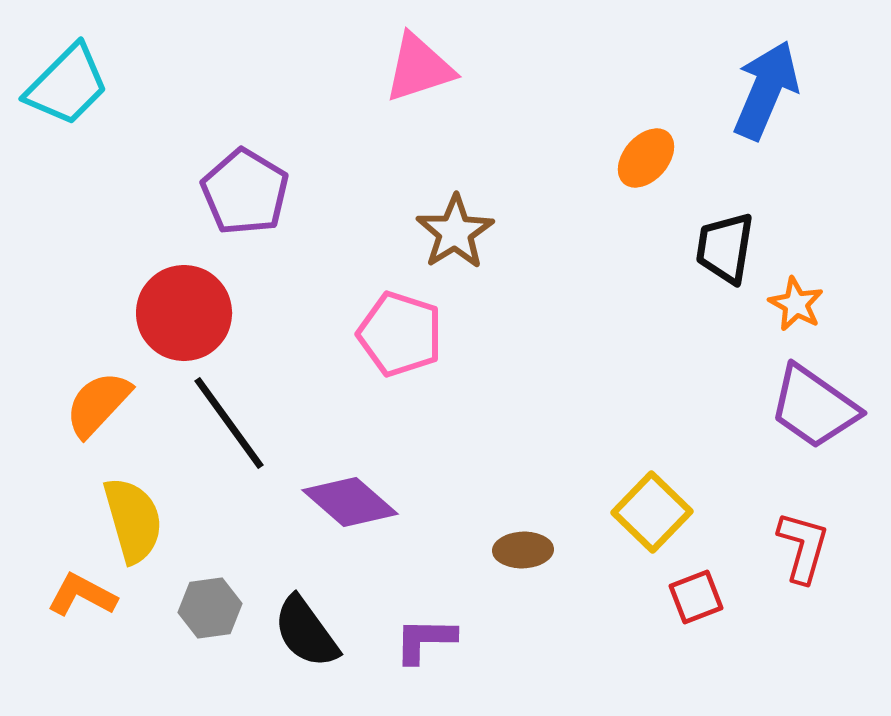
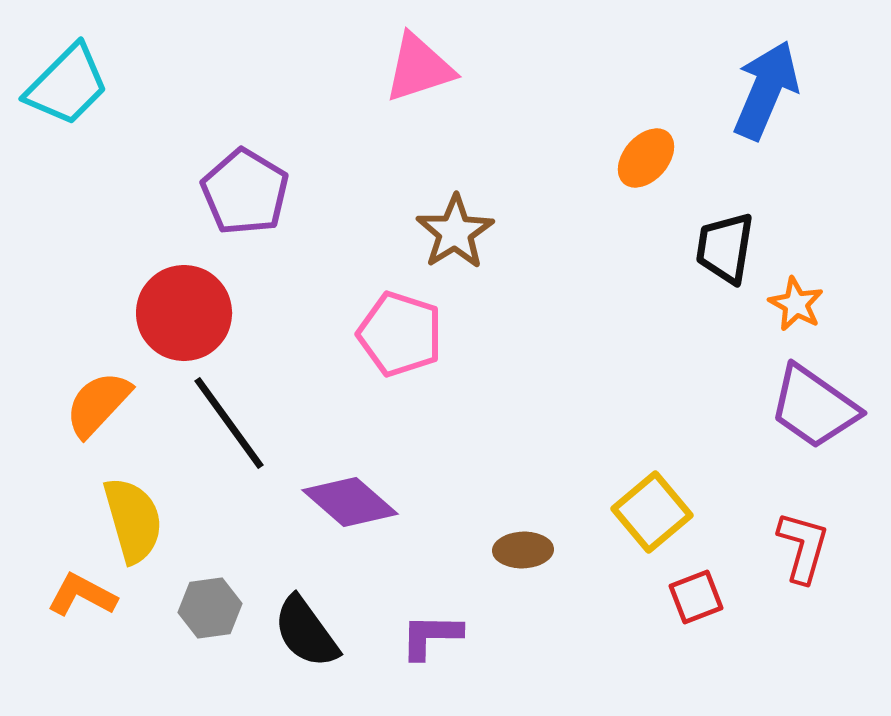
yellow square: rotated 6 degrees clockwise
purple L-shape: moved 6 px right, 4 px up
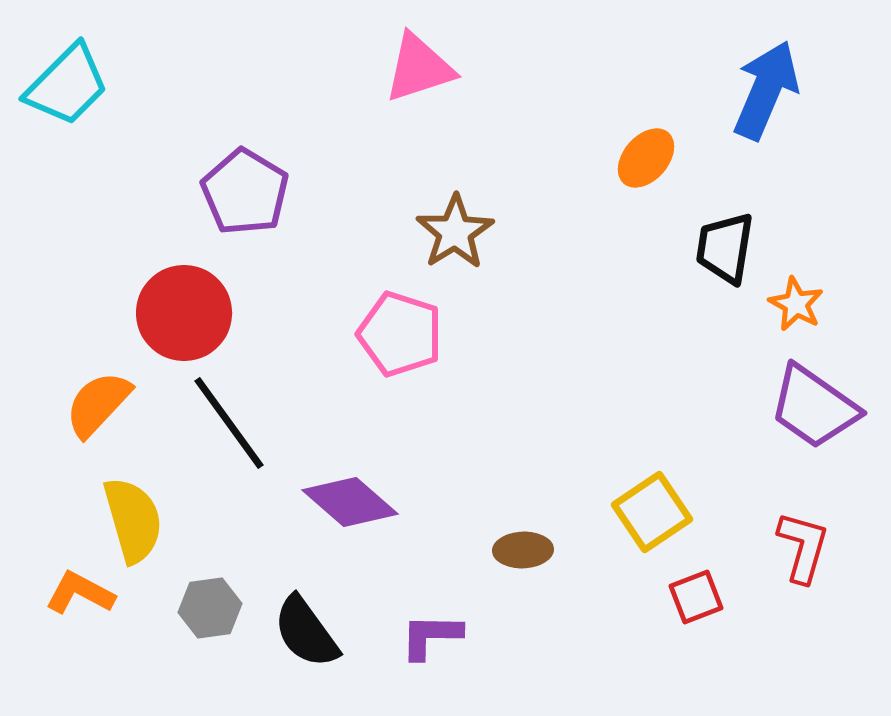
yellow square: rotated 6 degrees clockwise
orange L-shape: moved 2 px left, 2 px up
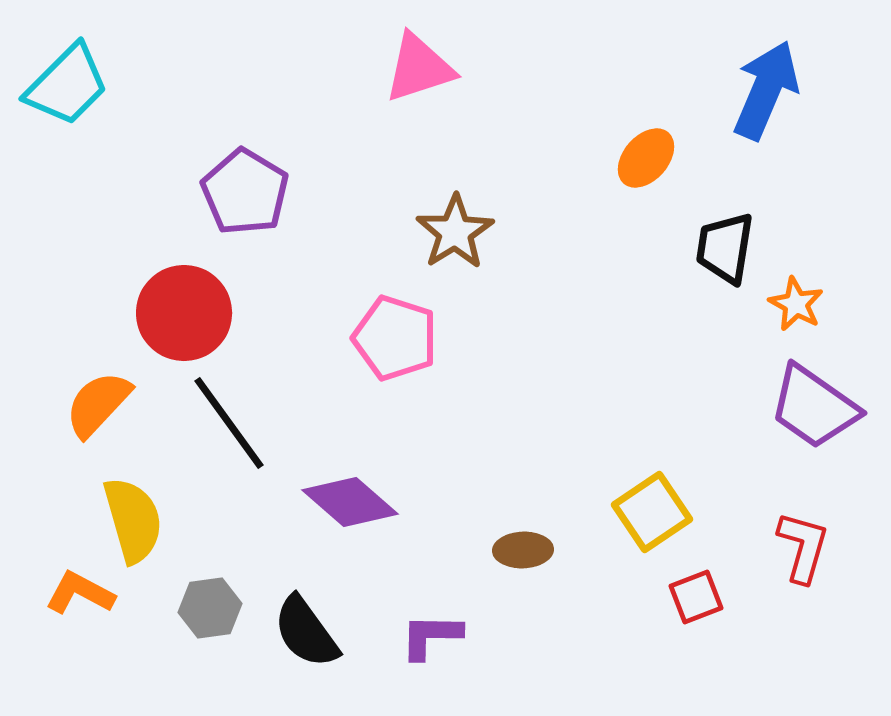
pink pentagon: moved 5 px left, 4 px down
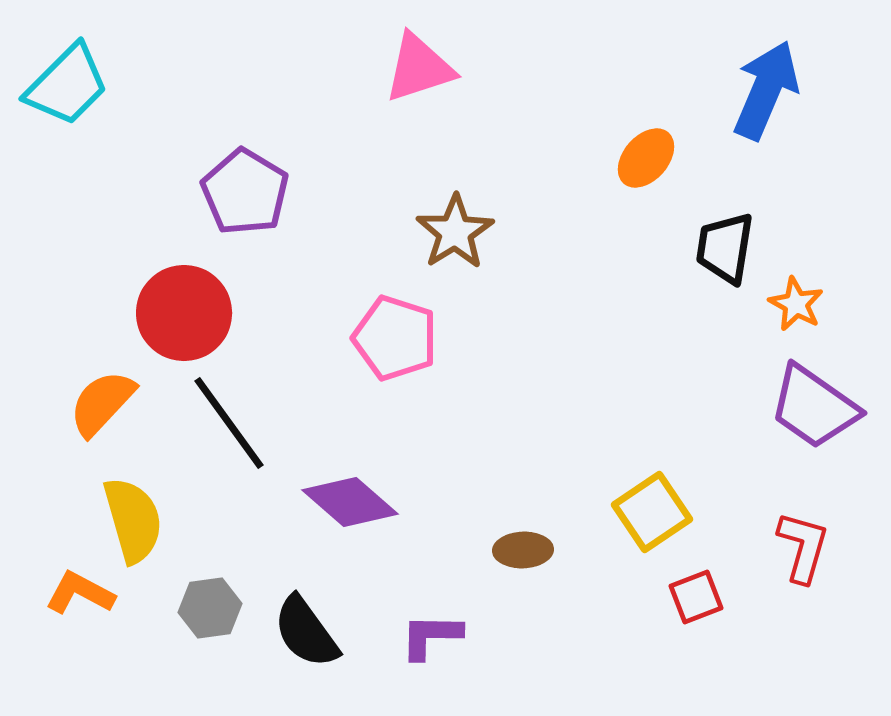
orange semicircle: moved 4 px right, 1 px up
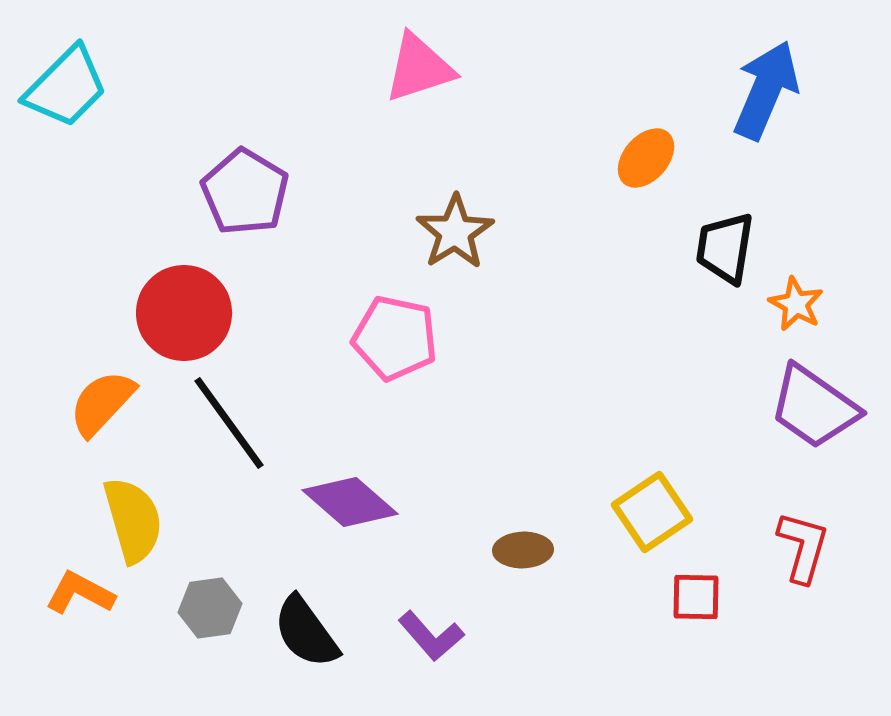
cyan trapezoid: moved 1 px left, 2 px down
pink pentagon: rotated 6 degrees counterclockwise
red square: rotated 22 degrees clockwise
purple L-shape: rotated 132 degrees counterclockwise
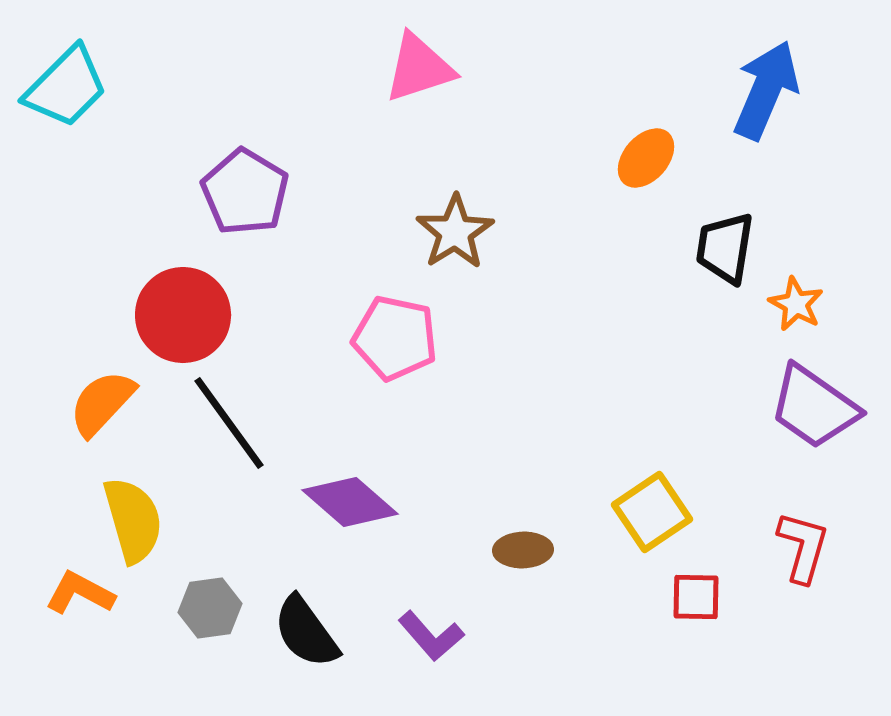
red circle: moved 1 px left, 2 px down
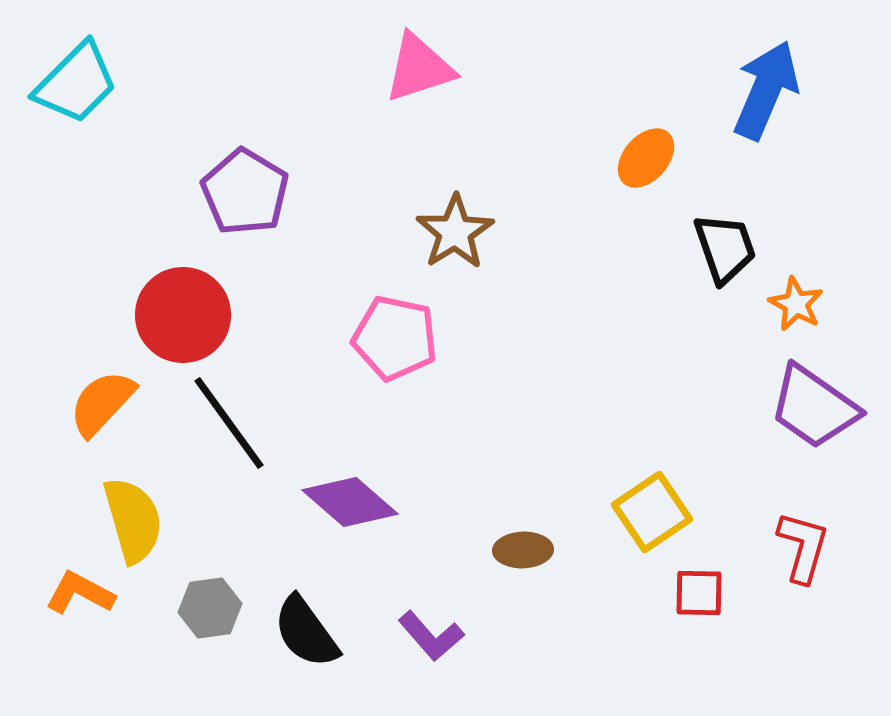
cyan trapezoid: moved 10 px right, 4 px up
black trapezoid: rotated 152 degrees clockwise
red square: moved 3 px right, 4 px up
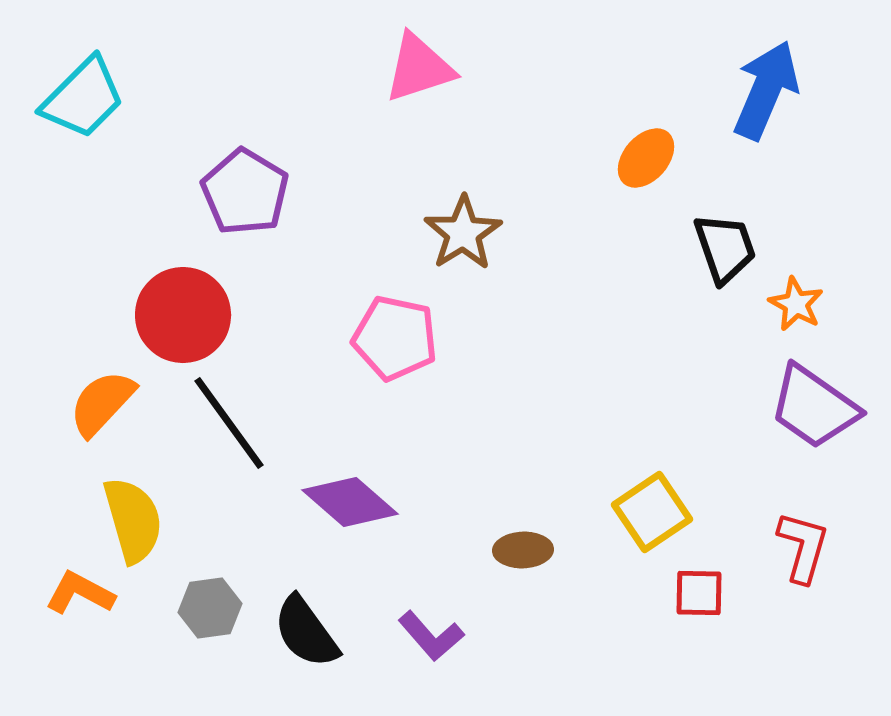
cyan trapezoid: moved 7 px right, 15 px down
brown star: moved 8 px right, 1 px down
